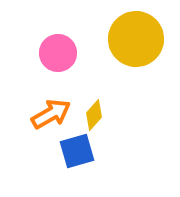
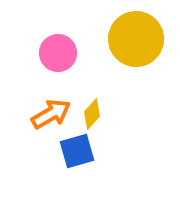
yellow diamond: moved 2 px left, 1 px up
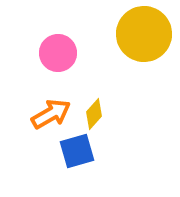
yellow circle: moved 8 px right, 5 px up
yellow diamond: moved 2 px right
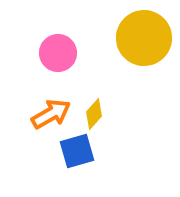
yellow circle: moved 4 px down
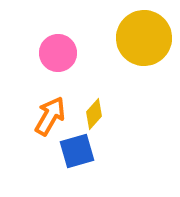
orange arrow: moved 1 px left, 2 px down; rotated 30 degrees counterclockwise
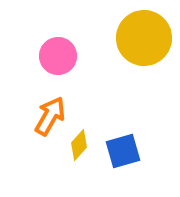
pink circle: moved 3 px down
yellow diamond: moved 15 px left, 31 px down
blue square: moved 46 px right
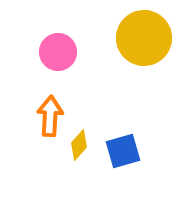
pink circle: moved 4 px up
orange arrow: rotated 27 degrees counterclockwise
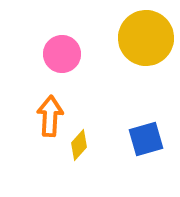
yellow circle: moved 2 px right
pink circle: moved 4 px right, 2 px down
blue square: moved 23 px right, 12 px up
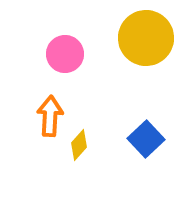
pink circle: moved 3 px right
blue square: rotated 27 degrees counterclockwise
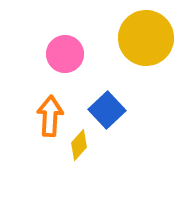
blue square: moved 39 px left, 29 px up
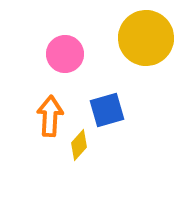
blue square: rotated 27 degrees clockwise
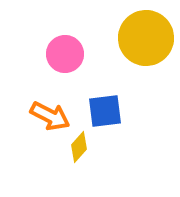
blue square: moved 2 px left, 1 px down; rotated 9 degrees clockwise
orange arrow: rotated 114 degrees clockwise
yellow diamond: moved 2 px down
